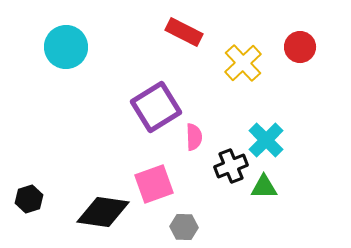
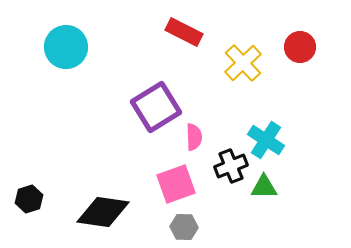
cyan cross: rotated 12 degrees counterclockwise
pink square: moved 22 px right
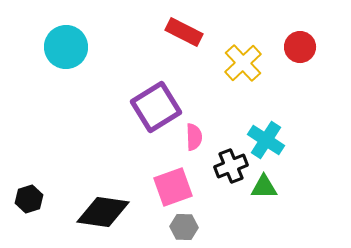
pink square: moved 3 px left, 3 px down
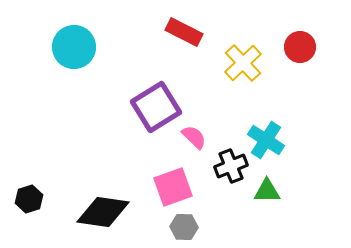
cyan circle: moved 8 px right
pink semicircle: rotated 44 degrees counterclockwise
green triangle: moved 3 px right, 4 px down
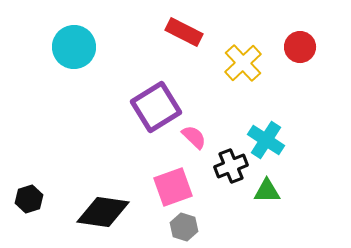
gray hexagon: rotated 16 degrees clockwise
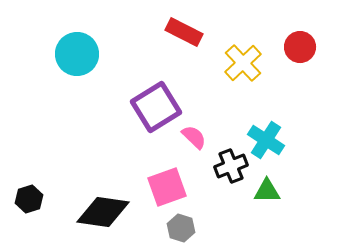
cyan circle: moved 3 px right, 7 px down
pink square: moved 6 px left
gray hexagon: moved 3 px left, 1 px down
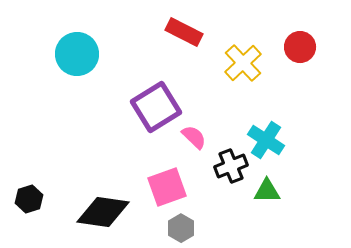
gray hexagon: rotated 12 degrees clockwise
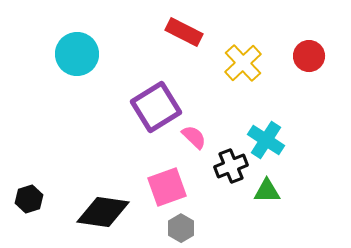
red circle: moved 9 px right, 9 px down
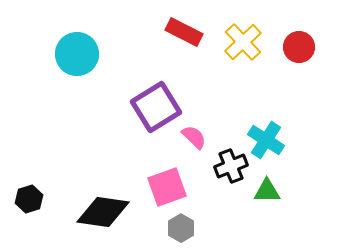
red circle: moved 10 px left, 9 px up
yellow cross: moved 21 px up
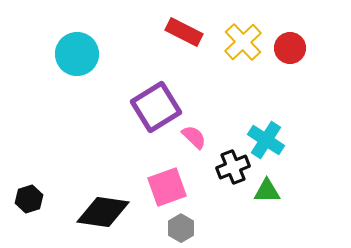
red circle: moved 9 px left, 1 px down
black cross: moved 2 px right, 1 px down
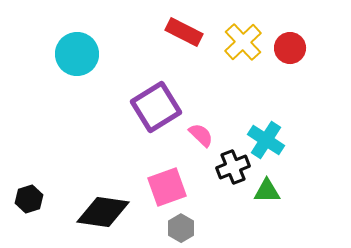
pink semicircle: moved 7 px right, 2 px up
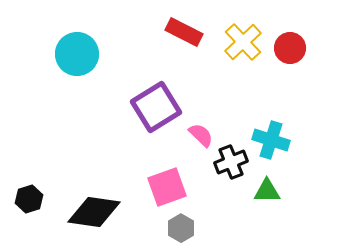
cyan cross: moved 5 px right; rotated 15 degrees counterclockwise
black cross: moved 2 px left, 5 px up
black diamond: moved 9 px left
